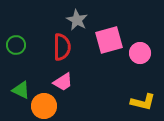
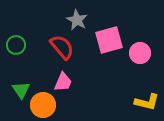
red semicircle: rotated 40 degrees counterclockwise
pink trapezoid: rotated 35 degrees counterclockwise
green triangle: rotated 30 degrees clockwise
yellow L-shape: moved 4 px right
orange circle: moved 1 px left, 1 px up
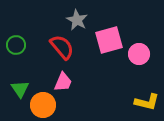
pink circle: moved 1 px left, 1 px down
green triangle: moved 1 px left, 1 px up
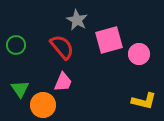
yellow L-shape: moved 3 px left, 1 px up
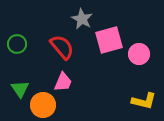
gray star: moved 5 px right, 1 px up
green circle: moved 1 px right, 1 px up
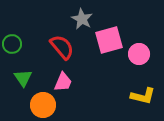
green circle: moved 5 px left
green triangle: moved 3 px right, 11 px up
yellow L-shape: moved 1 px left, 5 px up
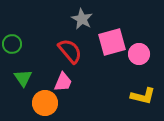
pink square: moved 3 px right, 2 px down
red semicircle: moved 8 px right, 4 px down
orange circle: moved 2 px right, 2 px up
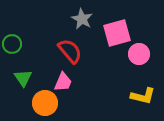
pink square: moved 5 px right, 9 px up
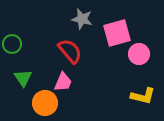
gray star: rotated 15 degrees counterclockwise
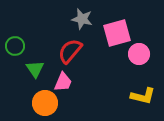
green circle: moved 3 px right, 2 px down
red semicircle: rotated 100 degrees counterclockwise
green triangle: moved 12 px right, 9 px up
